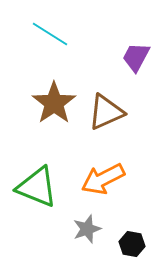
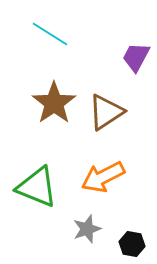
brown triangle: rotated 9 degrees counterclockwise
orange arrow: moved 2 px up
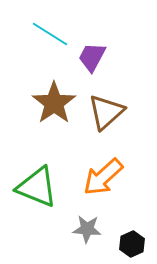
purple trapezoid: moved 44 px left
brown triangle: rotated 9 degrees counterclockwise
orange arrow: rotated 15 degrees counterclockwise
gray star: rotated 24 degrees clockwise
black hexagon: rotated 25 degrees clockwise
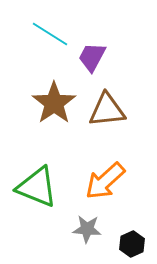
brown triangle: moved 1 px right, 2 px up; rotated 36 degrees clockwise
orange arrow: moved 2 px right, 4 px down
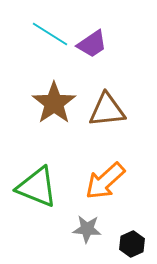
purple trapezoid: moved 13 px up; rotated 152 degrees counterclockwise
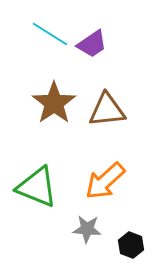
black hexagon: moved 1 px left, 1 px down; rotated 15 degrees counterclockwise
